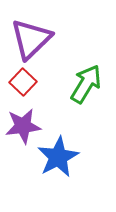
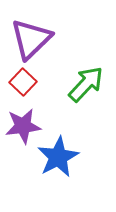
green arrow: rotated 12 degrees clockwise
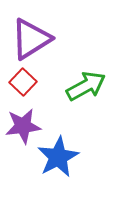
purple triangle: rotated 12 degrees clockwise
green arrow: moved 2 px down; rotated 18 degrees clockwise
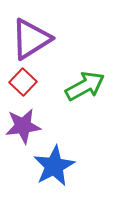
green arrow: moved 1 px left
blue star: moved 4 px left, 9 px down
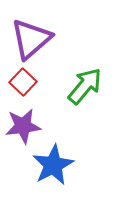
purple triangle: rotated 9 degrees counterclockwise
green arrow: rotated 21 degrees counterclockwise
blue star: moved 1 px left, 1 px up
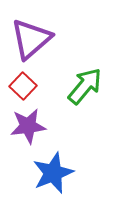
red square: moved 4 px down
purple star: moved 5 px right
blue star: moved 8 px down; rotated 6 degrees clockwise
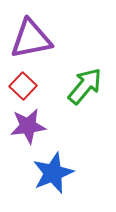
purple triangle: rotated 30 degrees clockwise
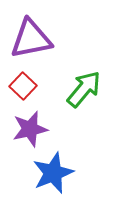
green arrow: moved 1 px left, 3 px down
purple star: moved 2 px right, 3 px down; rotated 6 degrees counterclockwise
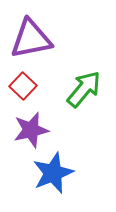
purple star: moved 1 px right, 1 px down
